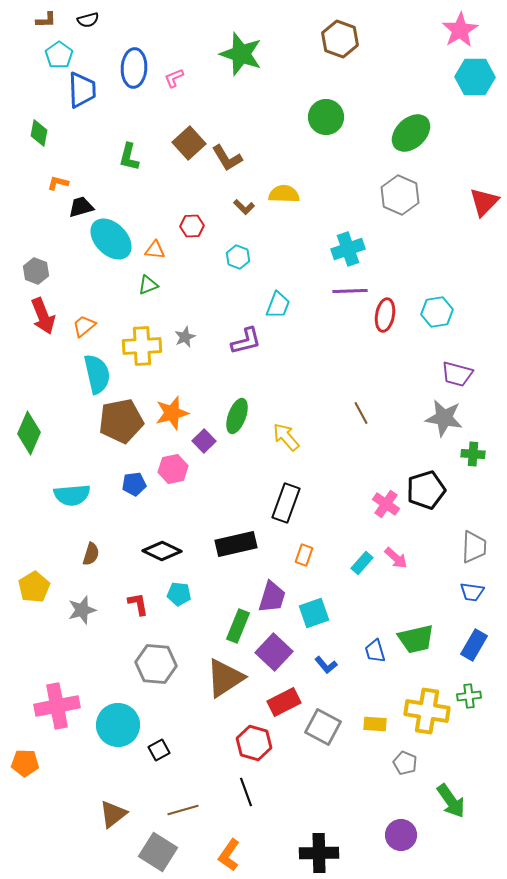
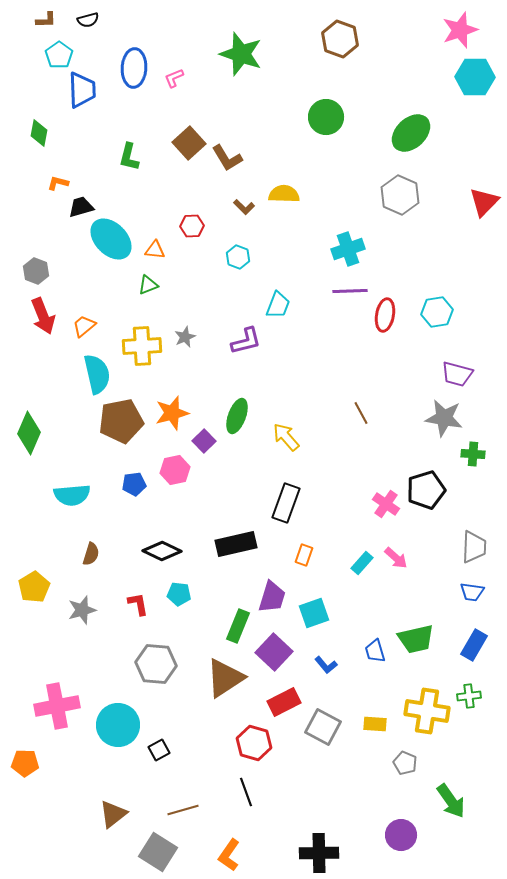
pink star at (460, 30): rotated 12 degrees clockwise
pink hexagon at (173, 469): moved 2 px right, 1 px down
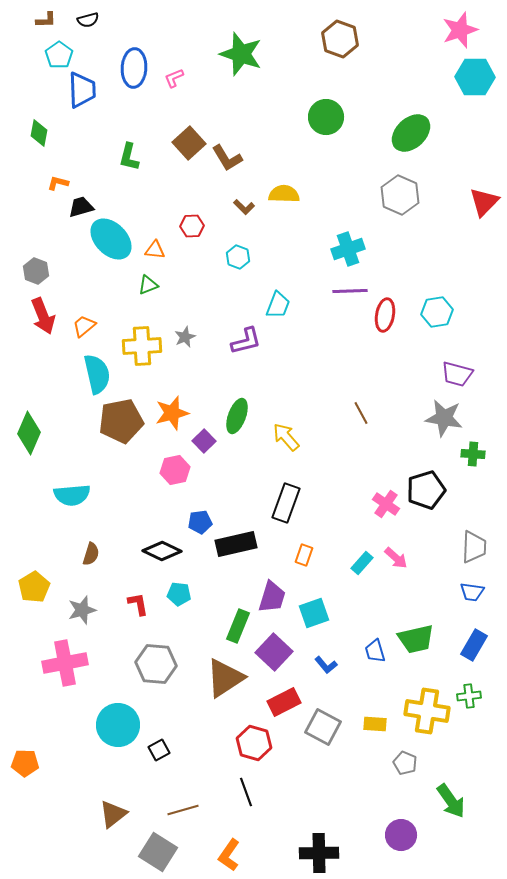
blue pentagon at (134, 484): moved 66 px right, 38 px down
pink cross at (57, 706): moved 8 px right, 43 px up
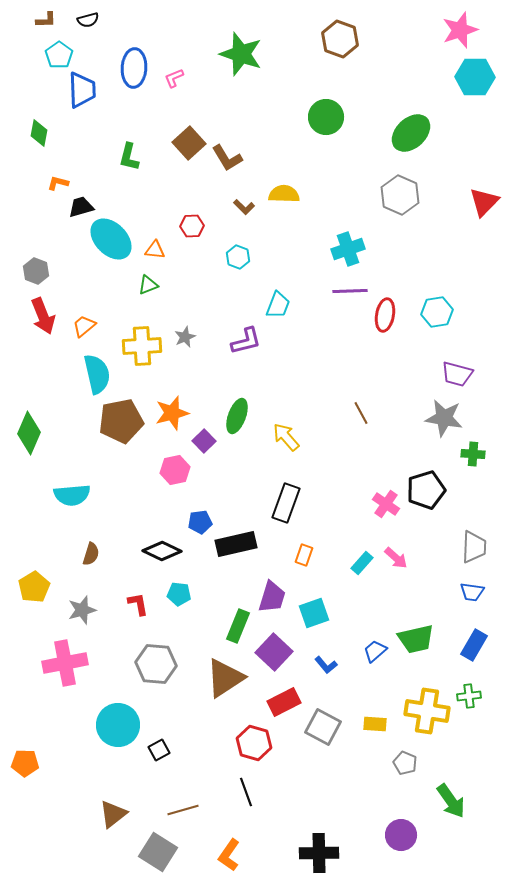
blue trapezoid at (375, 651): rotated 65 degrees clockwise
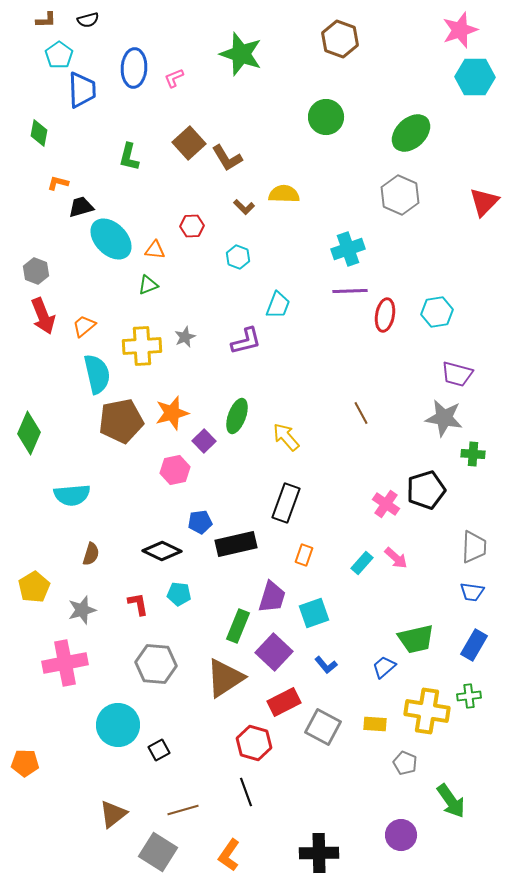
blue trapezoid at (375, 651): moved 9 px right, 16 px down
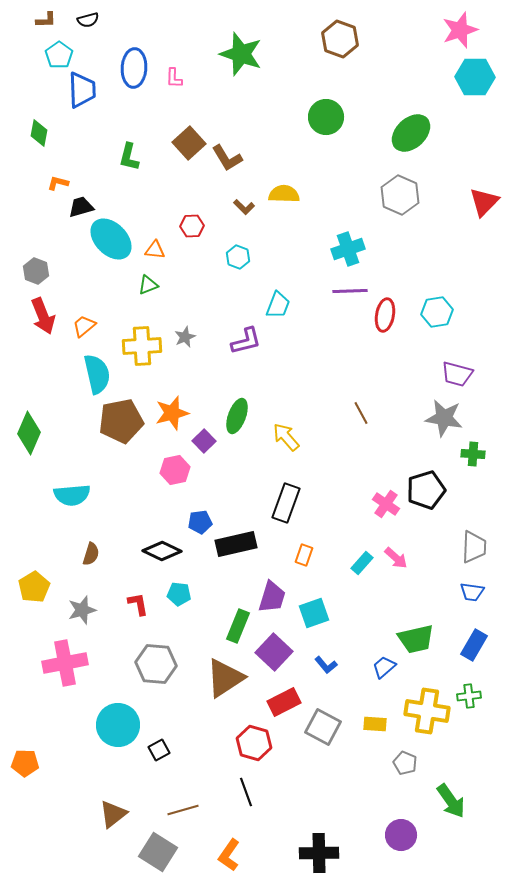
pink L-shape at (174, 78): rotated 65 degrees counterclockwise
